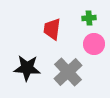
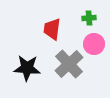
gray cross: moved 1 px right, 8 px up
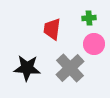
gray cross: moved 1 px right, 4 px down
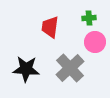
red trapezoid: moved 2 px left, 2 px up
pink circle: moved 1 px right, 2 px up
black star: moved 1 px left, 1 px down
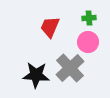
red trapezoid: rotated 15 degrees clockwise
pink circle: moved 7 px left
black star: moved 10 px right, 6 px down
